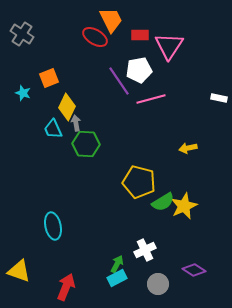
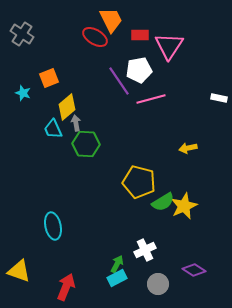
yellow diamond: rotated 24 degrees clockwise
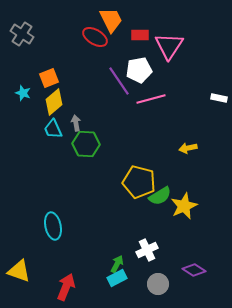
yellow diamond: moved 13 px left, 5 px up
green semicircle: moved 3 px left, 6 px up
white cross: moved 2 px right
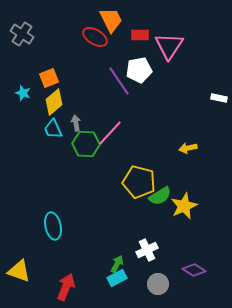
pink line: moved 41 px left, 34 px down; rotated 32 degrees counterclockwise
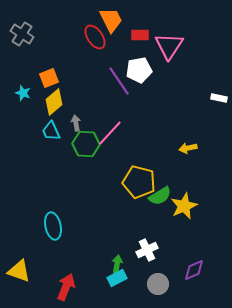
red ellipse: rotated 25 degrees clockwise
cyan trapezoid: moved 2 px left, 2 px down
green arrow: rotated 18 degrees counterclockwise
purple diamond: rotated 55 degrees counterclockwise
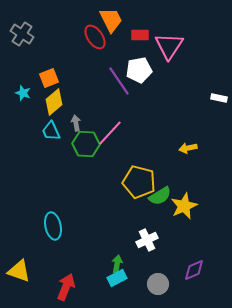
white cross: moved 10 px up
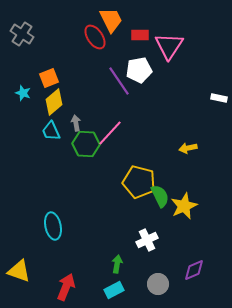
green semicircle: rotated 85 degrees counterclockwise
cyan rectangle: moved 3 px left, 12 px down
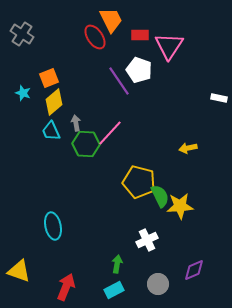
white pentagon: rotated 30 degrees clockwise
yellow star: moved 4 px left; rotated 20 degrees clockwise
